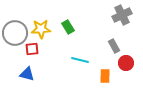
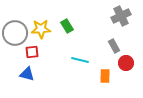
gray cross: moved 1 px left, 1 px down
green rectangle: moved 1 px left, 1 px up
red square: moved 3 px down
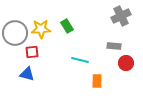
gray rectangle: rotated 56 degrees counterclockwise
orange rectangle: moved 8 px left, 5 px down
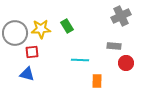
cyan line: rotated 12 degrees counterclockwise
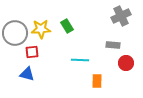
gray rectangle: moved 1 px left, 1 px up
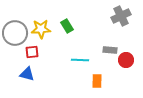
gray rectangle: moved 3 px left, 5 px down
red circle: moved 3 px up
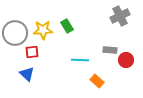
gray cross: moved 1 px left
yellow star: moved 2 px right, 1 px down
blue triangle: rotated 28 degrees clockwise
orange rectangle: rotated 48 degrees counterclockwise
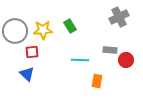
gray cross: moved 1 px left, 1 px down
green rectangle: moved 3 px right
gray circle: moved 2 px up
orange rectangle: rotated 56 degrees clockwise
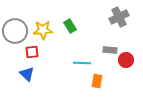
cyan line: moved 2 px right, 3 px down
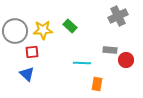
gray cross: moved 1 px left, 1 px up
green rectangle: rotated 16 degrees counterclockwise
orange rectangle: moved 3 px down
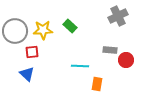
cyan line: moved 2 px left, 3 px down
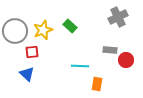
gray cross: moved 1 px down
yellow star: rotated 18 degrees counterclockwise
